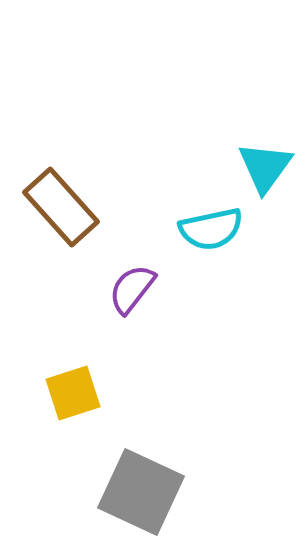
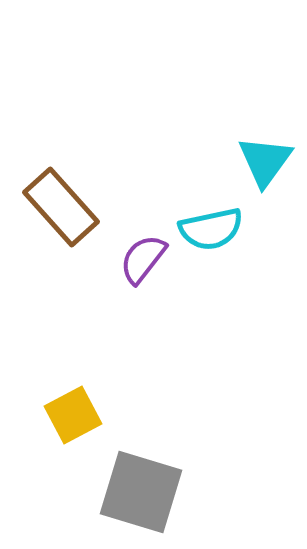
cyan triangle: moved 6 px up
purple semicircle: moved 11 px right, 30 px up
yellow square: moved 22 px down; rotated 10 degrees counterclockwise
gray square: rotated 8 degrees counterclockwise
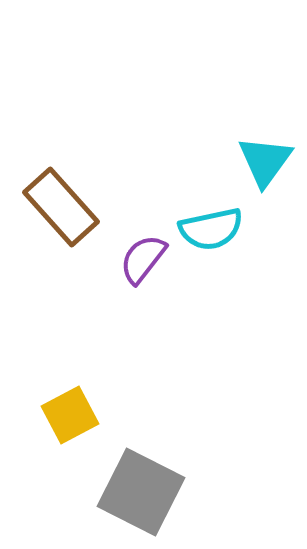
yellow square: moved 3 px left
gray square: rotated 10 degrees clockwise
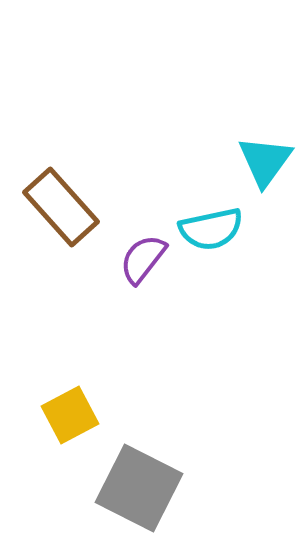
gray square: moved 2 px left, 4 px up
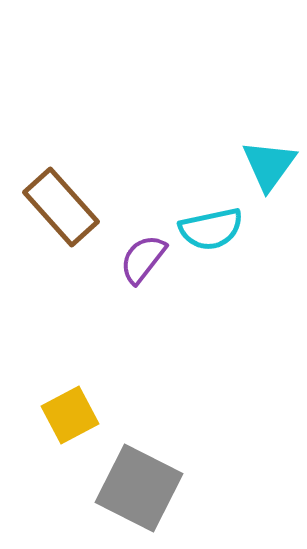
cyan triangle: moved 4 px right, 4 px down
